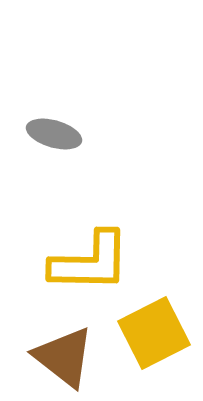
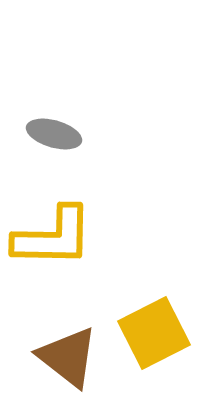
yellow L-shape: moved 37 px left, 25 px up
brown triangle: moved 4 px right
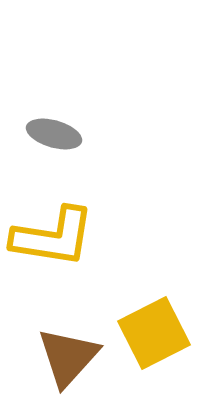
yellow L-shape: rotated 8 degrees clockwise
brown triangle: rotated 34 degrees clockwise
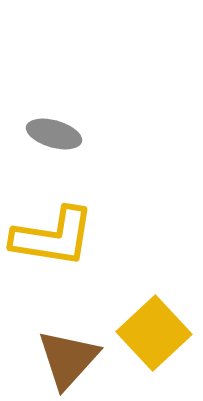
yellow square: rotated 16 degrees counterclockwise
brown triangle: moved 2 px down
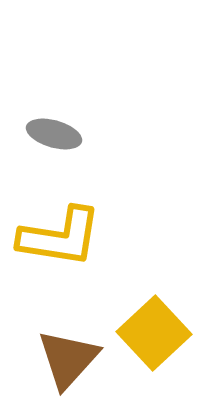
yellow L-shape: moved 7 px right
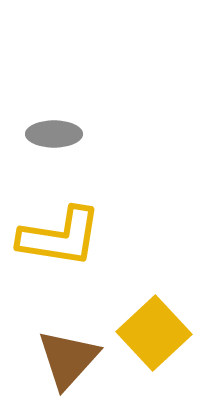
gray ellipse: rotated 16 degrees counterclockwise
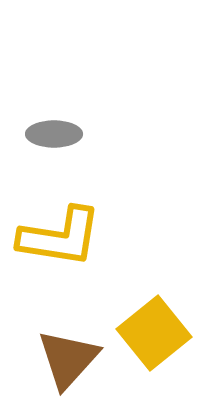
yellow square: rotated 4 degrees clockwise
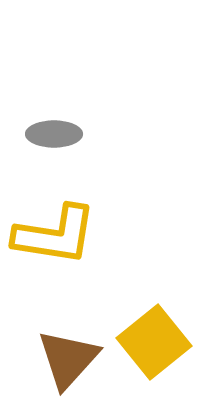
yellow L-shape: moved 5 px left, 2 px up
yellow square: moved 9 px down
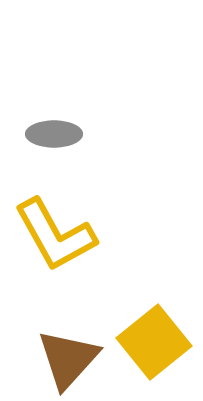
yellow L-shape: rotated 52 degrees clockwise
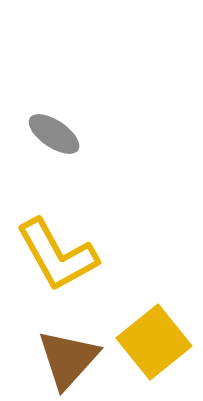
gray ellipse: rotated 34 degrees clockwise
yellow L-shape: moved 2 px right, 20 px down
